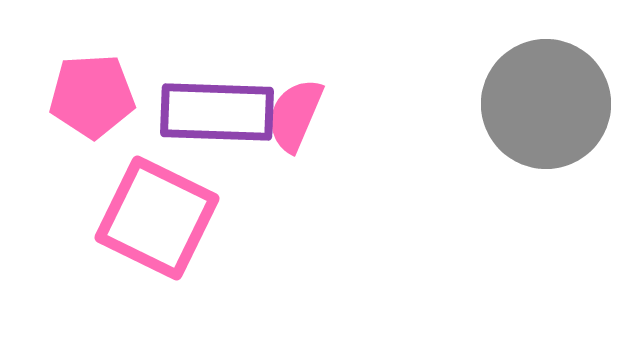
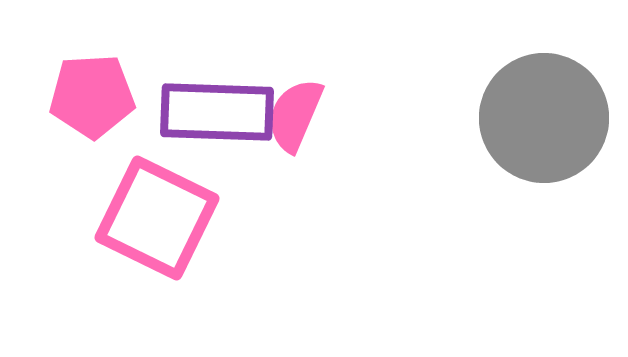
gray circle: moved 2 px left, 14 px down
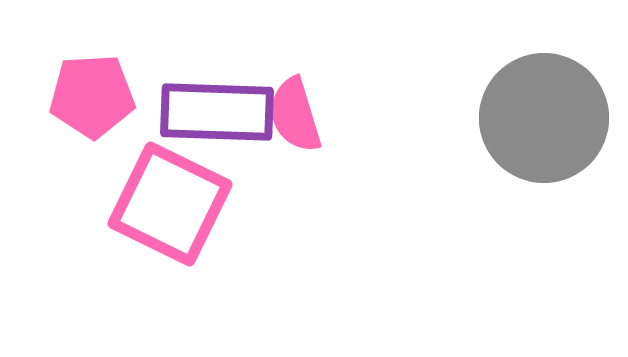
pink semicircle: rotated 40 degrees counterclockwise
pink square: moved 13 px right, 14 px up
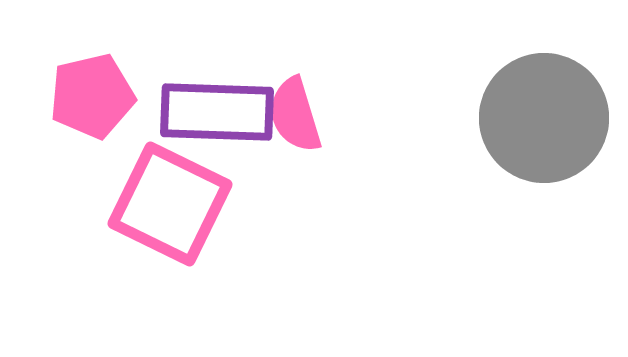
pink pentagon: rotated 10 degrees counterclockwise
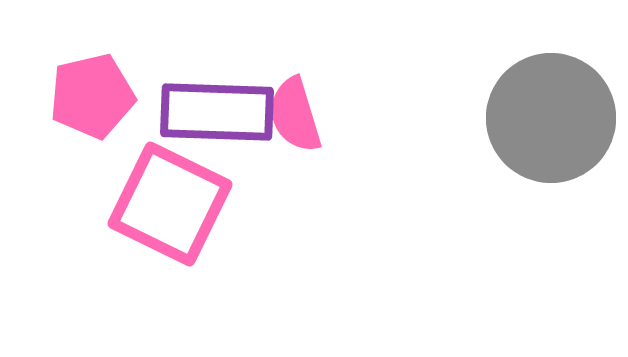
gray circle: moved 7 px right
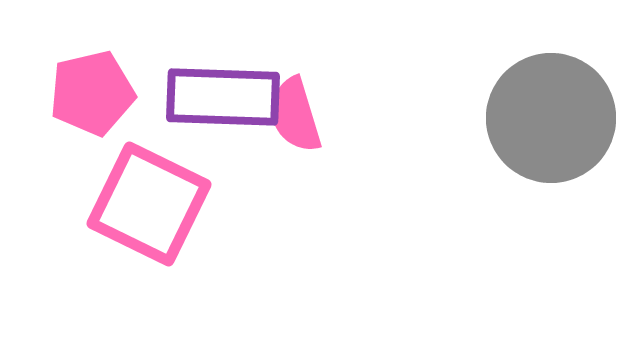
pink pentagon: moved 3 px up
purple rectangle: moved 6 px right, 15 px up
pink square: moved 21 px left
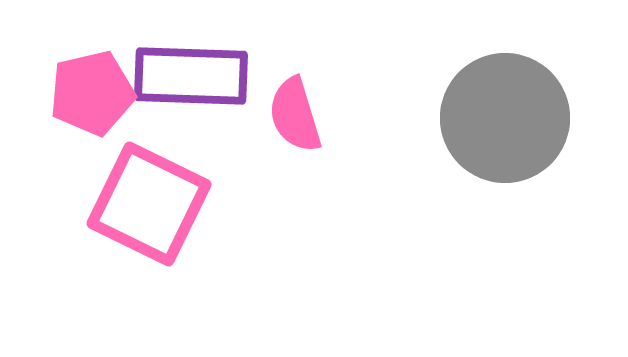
purple rectangle: moved 32 px left, 21 px up
gray circle: moved 46 px left
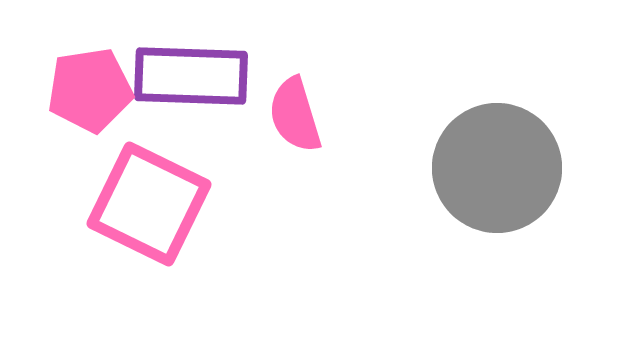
pink pentagon: moved 2 px left, 3 px up; rotated 4 degrees clockwise
gray circle: moved 8 px left, 50 px down
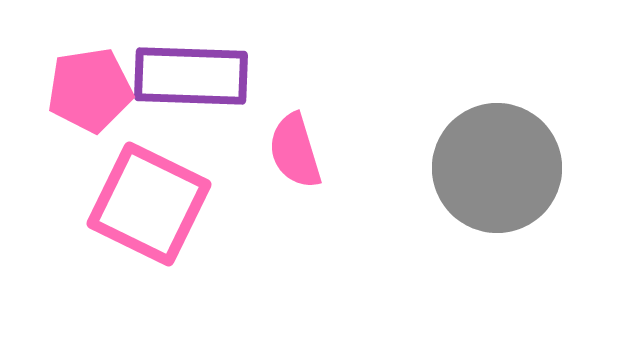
pink semicircle: moved 36 px down
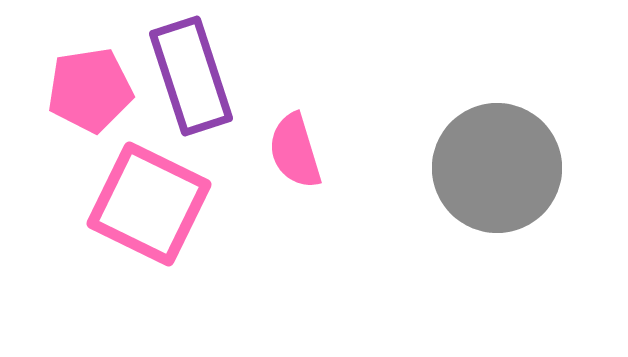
purple rectangle: rotated 70 degrees clockwise
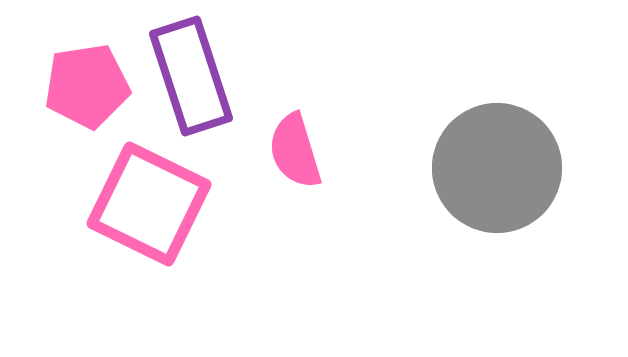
pink pentagon: moved 3 px left, 4 px up
